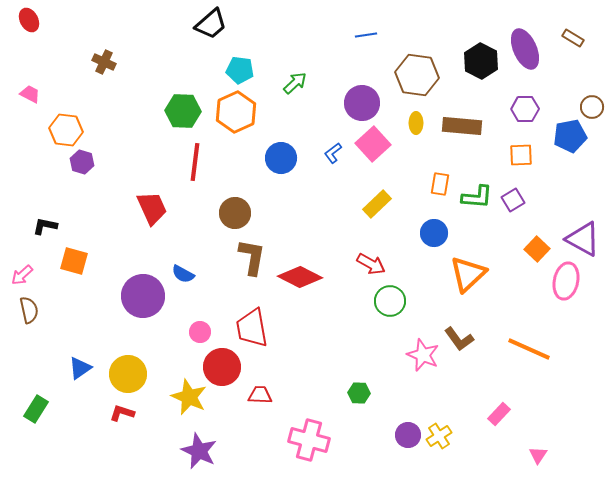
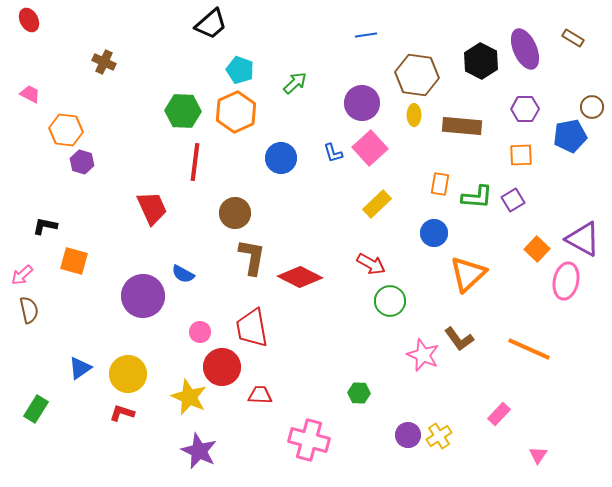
cyan pentagon at (240, 70): rotated 12 degrees clockwise
yellow ellipse at (416, 123): moved 2 px left, 8 px up
pink square at (373, 144): moved 3 px left, 4 px down
blue L-shape at (333, 153): rotated 70 degrees counterclockwise
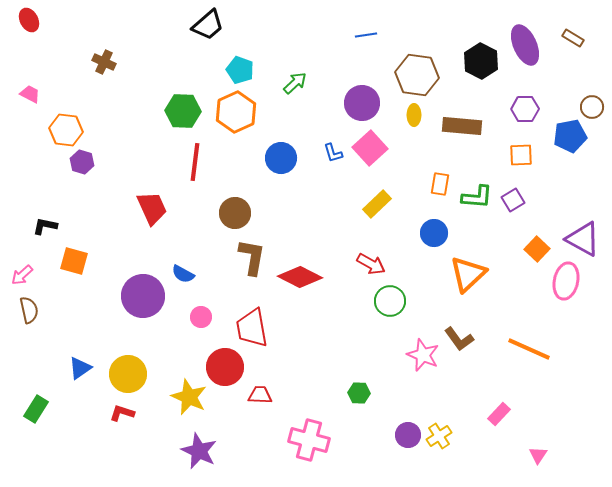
black trapezoid at (211, 24): moved 3 px left, 1 px down
purple ellipse at (525, 49): moved 4 px up
pink circle at (200, 332): moved 1 px right, 15 px up
red circle at (222, 367): moved 3 px right
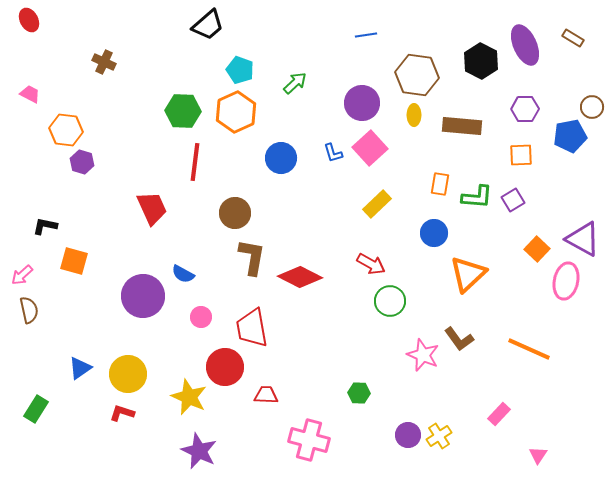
red trapezoid at (260, 395): moved 6 px right
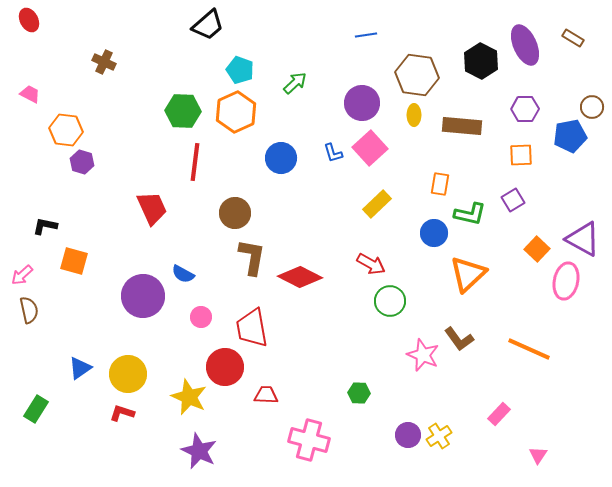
green L-shape at (477, 197): moved 7 px left, 17 px down; rotated 8 degrees clockwise
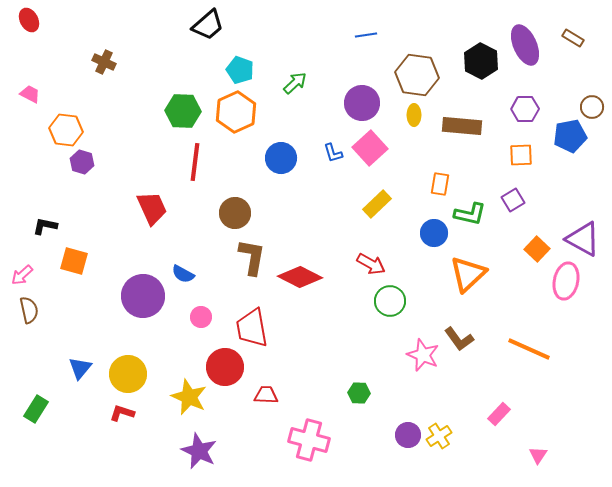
blue triangle at (80, 368): rotated 15 degrees counterclockwise
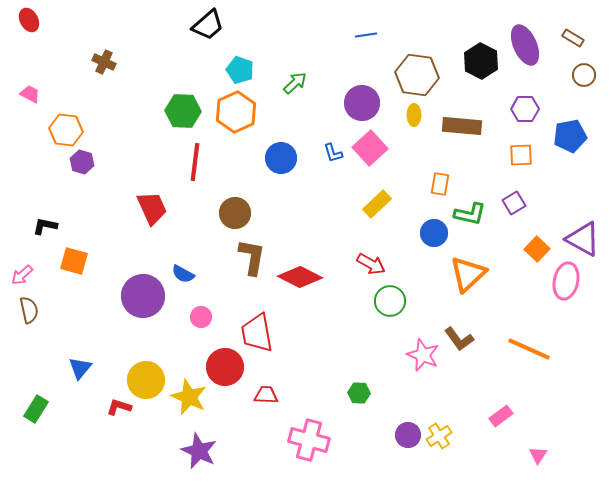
brown circle at (592, 107): moved 8 px left, 32 px up
purple square at (513, 200): moved 1 px right, 3 px down
red trapezoid at (252, 328): moved 5 px right, 5 px down
yellow circle at (128, 374): moved 18 px right, 6 px down
red L-shape at (122, 413): moved 3 px left, 6 px up
pink rectangle at (499, 414): moved 2 px right, 2 px down; rotated 10 degrees clockwise
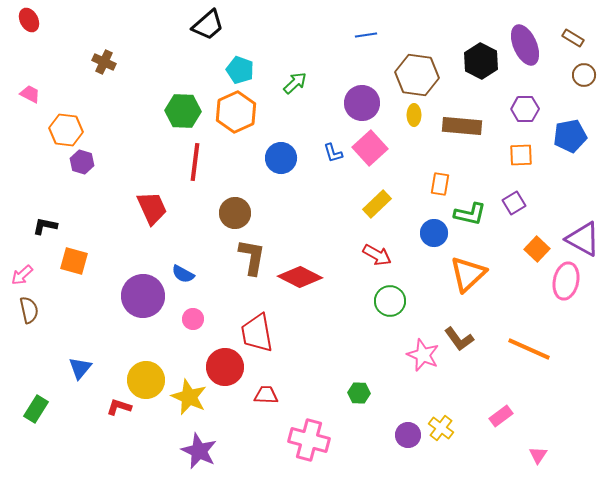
red arrow at (371, 264): moved 6 px right, 9 px up
pink circle at (201, 317): moved 8 px left, 2 px down
yellow cross at (439, 436): moved 2 px right, 8 px up; rotated 20 degrees counterclockwise
